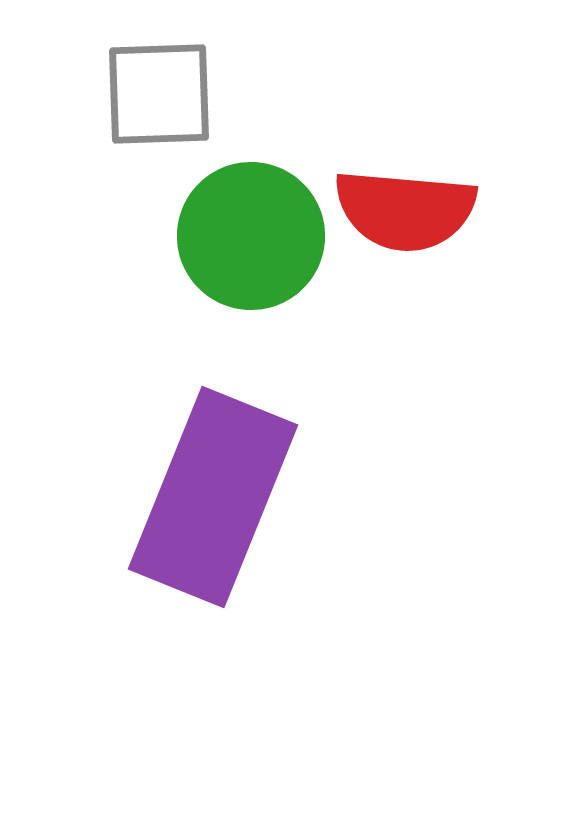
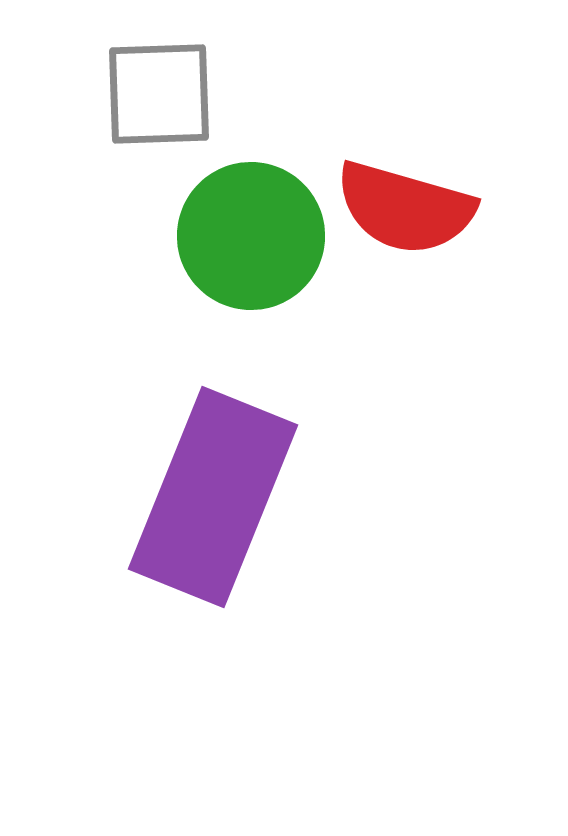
red semicircle: moved 2 px up; rotated 11 degrees clockwise
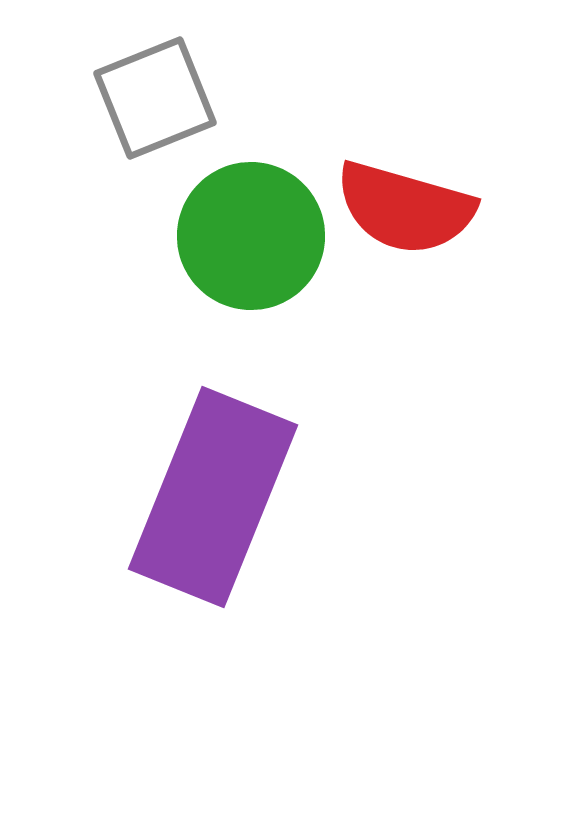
gray square: moved 4 px left, 4 px down; rotated 20 degrees counterclockwise
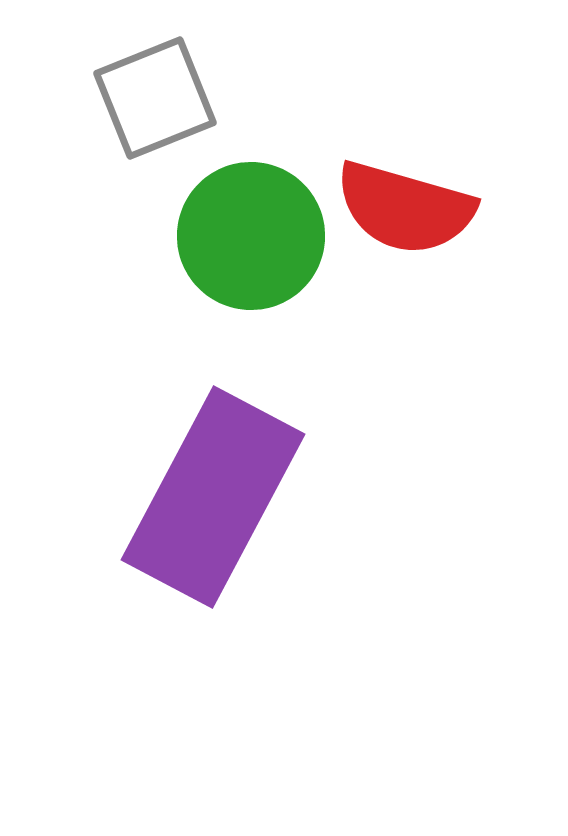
purple rectangle: rotated 6 degrees clockwise
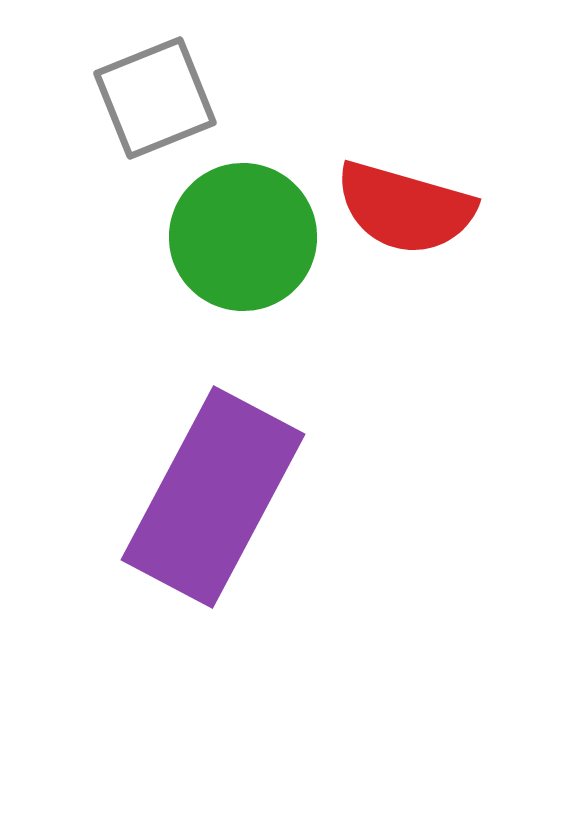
green circle: moved 8 px left, 1 px down
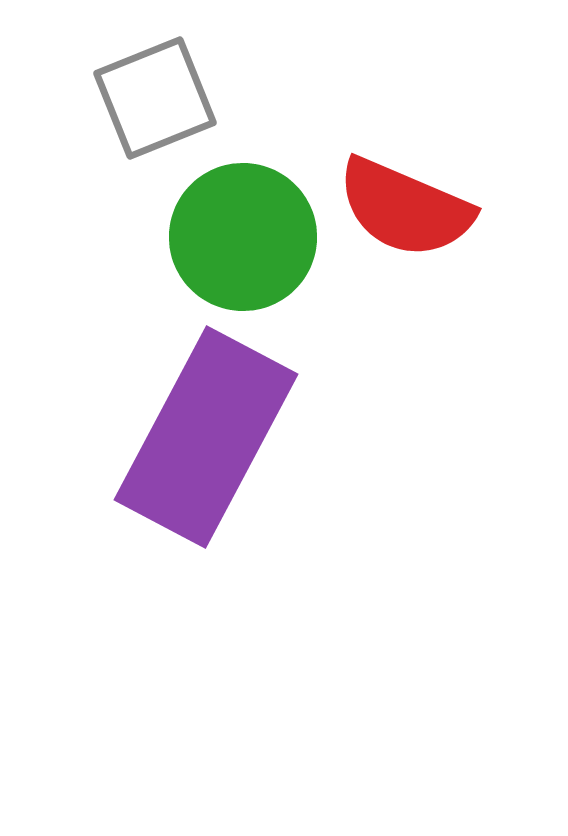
red semicircle: rotated 7 degrees clockwise
purple rectangle: moved 7 px left, 60 px up
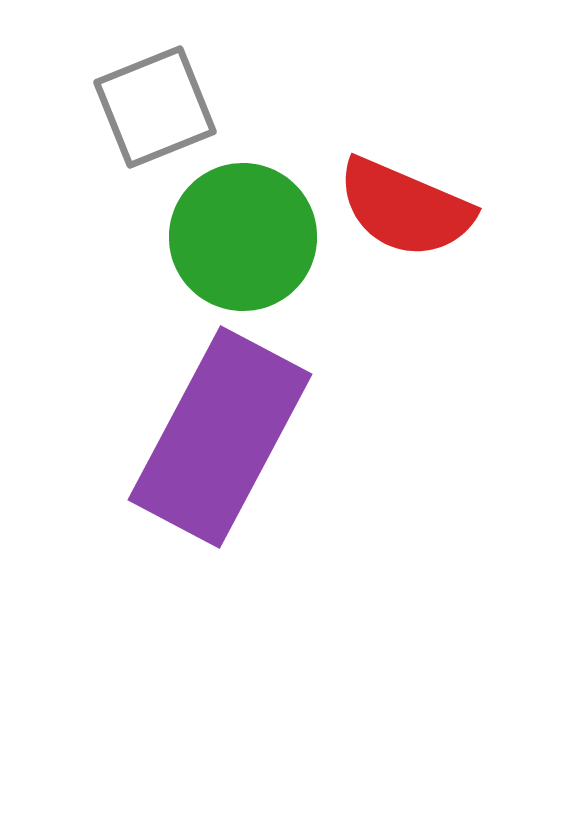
gray square: moved 9 px down
purple rectangle: moved 14 px right
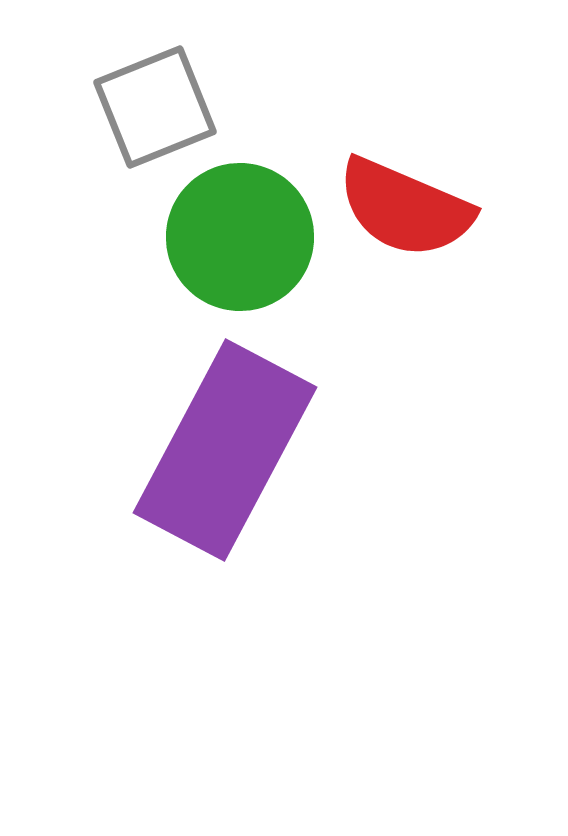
green circle: moved 3 px left
purple rectangle: moved 5 px right, 13 px down
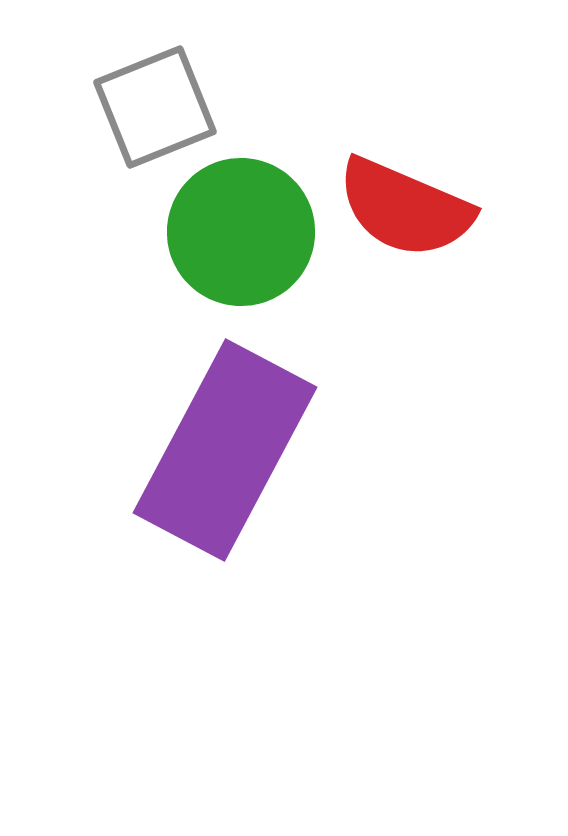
green circle: moved 1 px right, 5 px up
